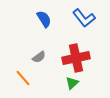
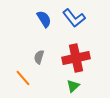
blue L-shape: moved 10 px left
gray semicircle: rotated 144 degrees clockwise
green triangle: moved 1 px right, 3 px down
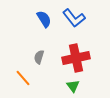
green triangle: rotated 24 degrees counterclockwise
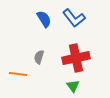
orange line: moved 5 px left, 4 px up; rotated 42 degrees counterclockwise
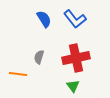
blue L-shape: moved 1 px right, 1 px down
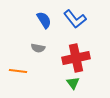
blue semicircle: moved 1 px down
gray semicircle: moved 1 px left, 9 px up; rotated 96 degrees counterclockwise
orange line: moved 3 px up
green triangle: moved 3 px up
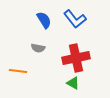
green triangle: rotated 24 degrees counterclockwise
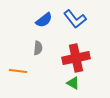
blue semicircle: rotated 84 degrees clockwise
gray semicircle: rotated 96 degrees counterclockwise
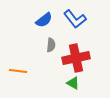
gray semicircle: moved 13 px right, 3 px up
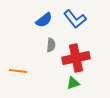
green triangle: rotated 48 degrees counterclockwise
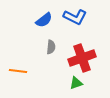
blue L-shape: moved 2 px up; rotated 25 degrees counterclockwise
gray semicircle: moved 2 px down
red cross: moved 6 px right; rotated 8 degrees counterclockwise
green triangle: moved 3 px right
